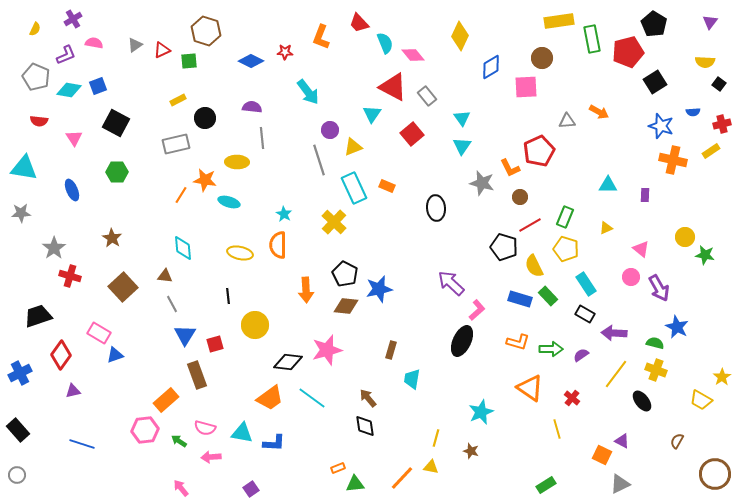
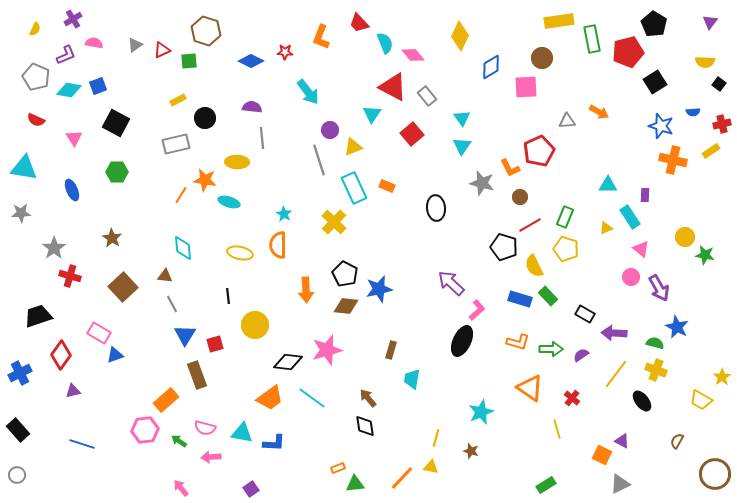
red semicircle at (39, 121): moved 3 px left, 1 px up; rotated 18 degrees clockwise
cyan rectangle at (586, 284): moved 44 px right, 67 px up
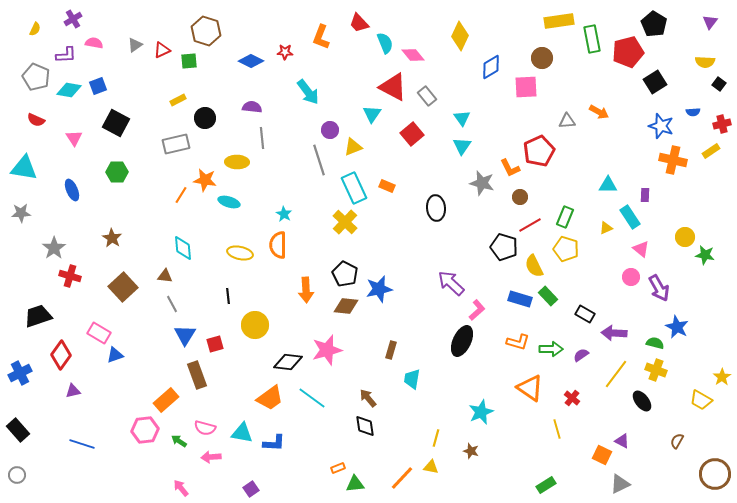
purple L-shape at (66, 55): rotated 20 degrees clockwise
yellow cross at (334, 222): moved 11 px right
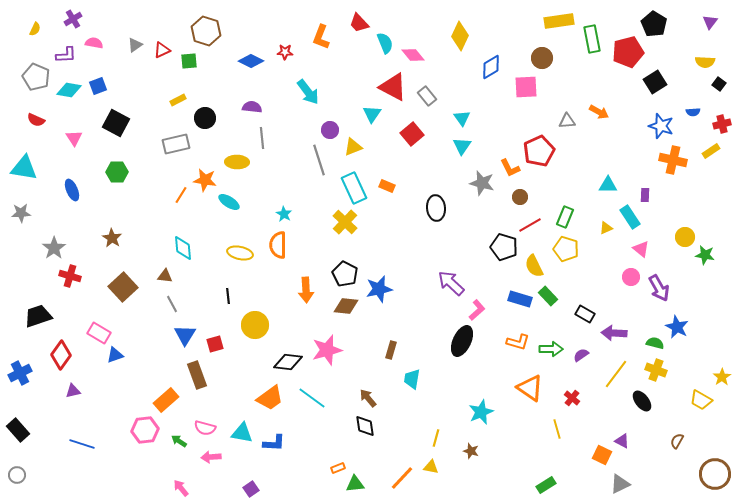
cyan ellipse at (229, 202): rotated 15 degrees clockwise
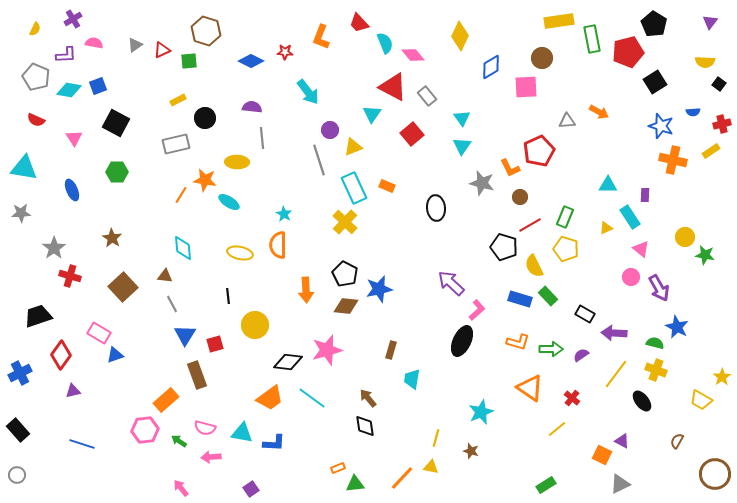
yellow line at (557, 429): rotated 66 degrees clockwise
